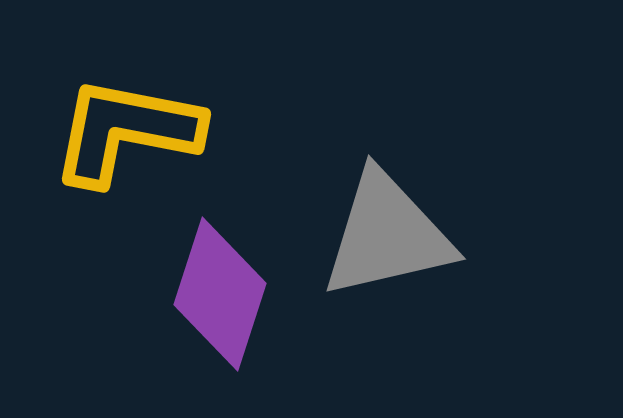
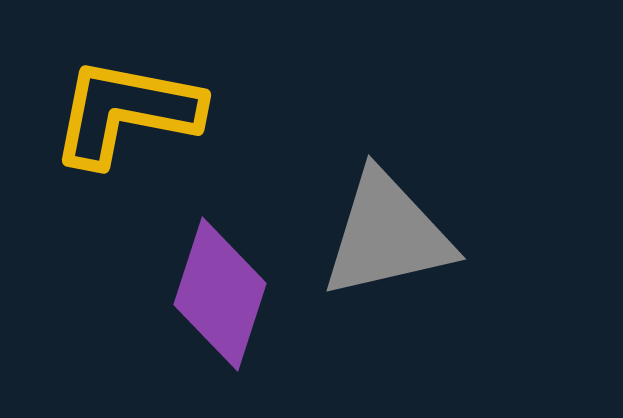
yellow L-shape: moved 19 px up
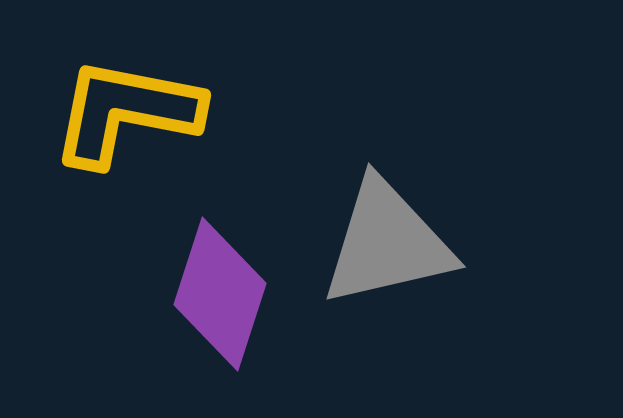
gray triangle: moved 8 px down
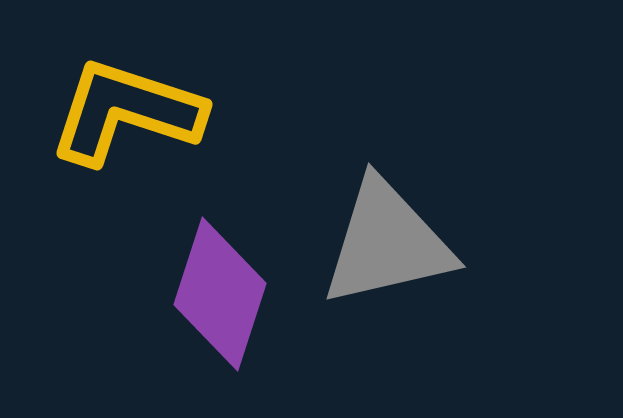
yellow L-shape: rotated 7 degrees clockwise
